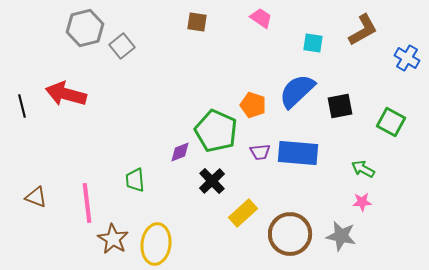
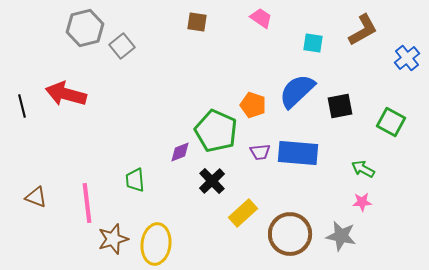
blue cross: rotated 20 degrees clockwise
brown star: rotated 24 degrees clockwise
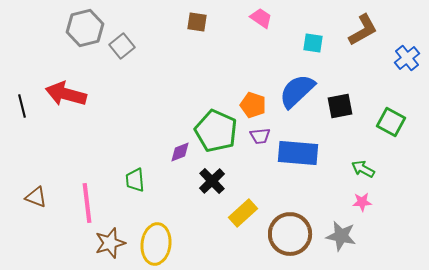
purple trapezoid: moved 16 px up
brown star: moved 3 px left, 4 px down
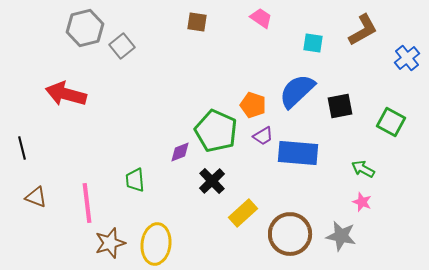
black line: moved 42 px down
purple trapezoid: moved 3 px right; rotated 25 degrees counterclockwise
pink star: rotated 24 degrees clockwise
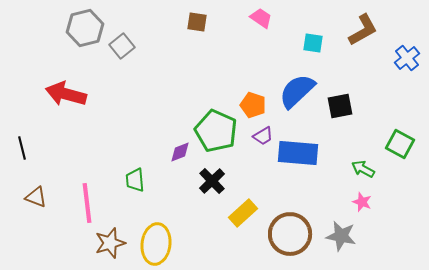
green square: moved 9 px right, 22 px down
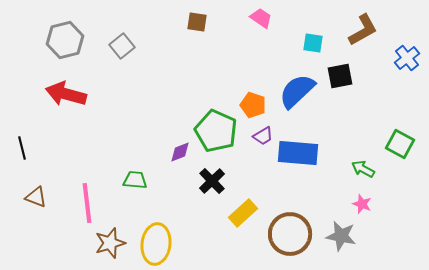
gray hexagon: moved 20 px left, 12 px down
black square: moved 30 px up
green trapezoid: rotated 100 degrees clockwise
pink star: moved 2 px down
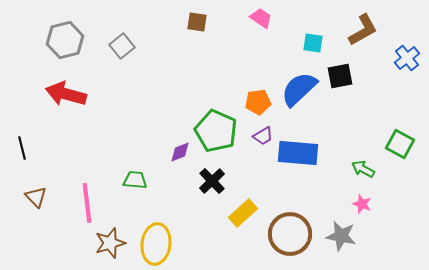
blue semicircle: moved 2 px right, 2 px up
orange pentagon: moved 5 px right, 3 px up; rotated 25 degrees counterclockwise
brown triangle: rotated 25 degrees clockwise
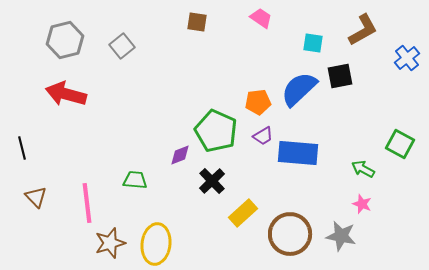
purple diamond: moved 3 px down
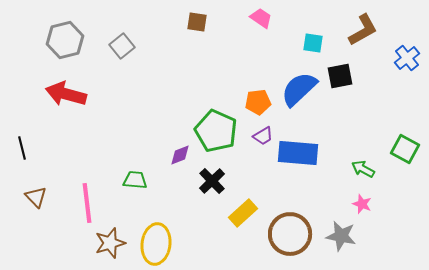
green square: moved 5 px right, 5 px down
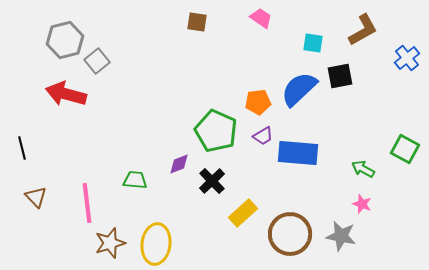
gray square: moved 25 px left, 15 px down
purple diamond: moved 1 px left, 9 px down
